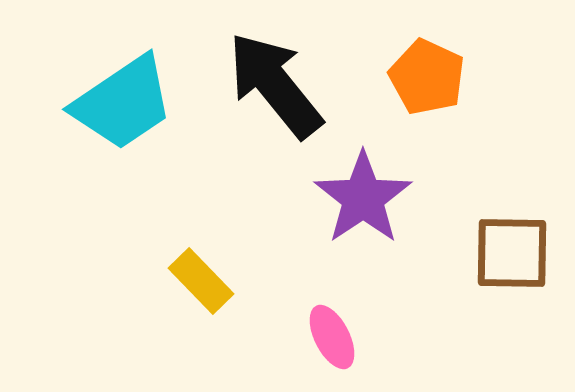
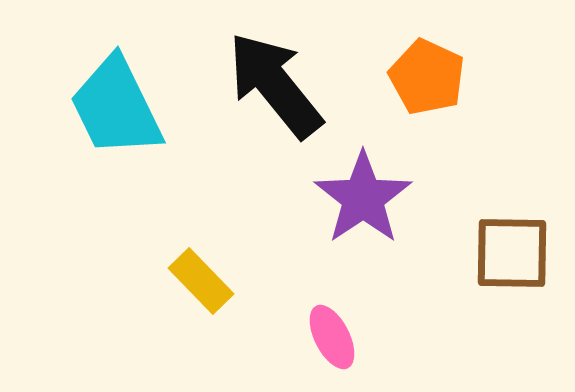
cyan trapezoid: moved 7 px left, 4 px down; rotated 98 degrees clockwise
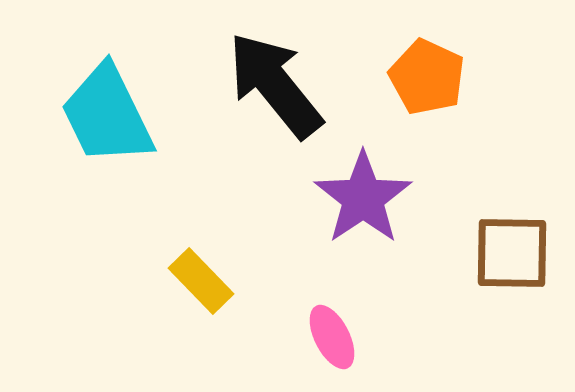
cyan trapezoid: moved 9 px left, 8 px down
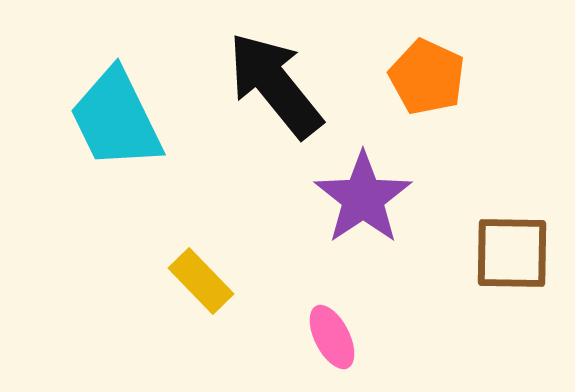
cyan trapezoid: moved 9 px right, 4 px down
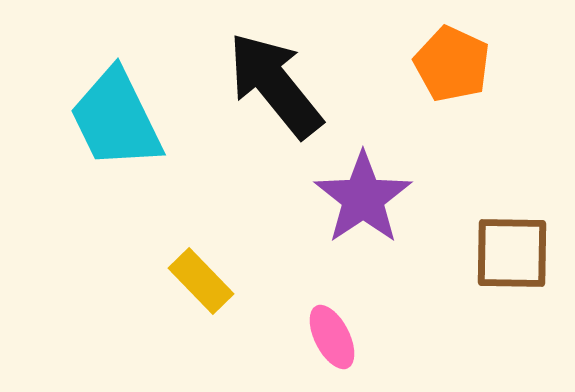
orange pentagon: moved 25 px right, 13 px up
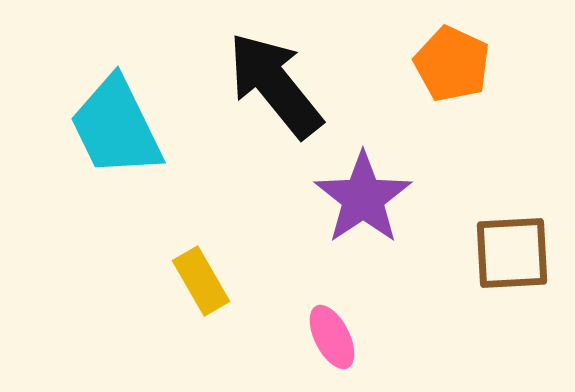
cyan trapezoid: moved 8 px down
brown square: rotated 4 degrees counterclockwise
yellow rectangle: rotated 14 degrees clockwise
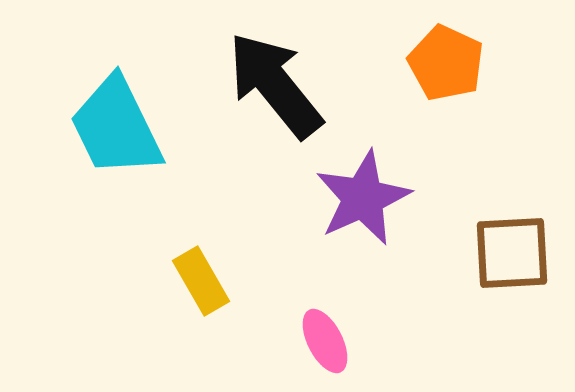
orange pentagon: moved 6 px left, 1 px up
purple star: rotated 10 degrees clockwise
pink ellipse: moved 7 px left, 4 px down
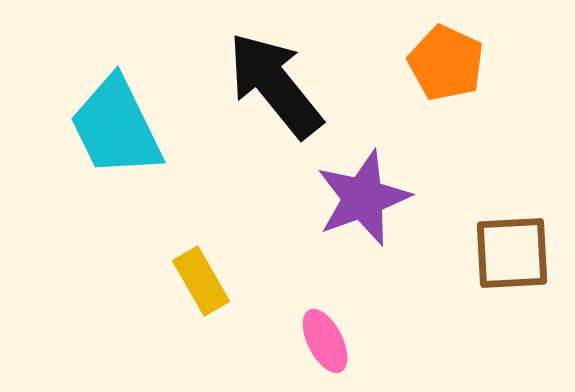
purple star: rotated 4 degrees clockwise
